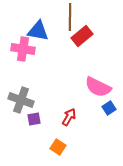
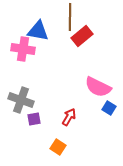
blue square: rotated 24 degrees counterclockwise
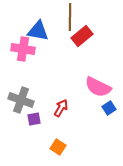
blue square: rotated 24 degrees clockwise
red arrow: moved 8 px left, 9 px up
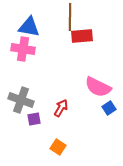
blue triangle: moved 9 px left, 4 px up
red rectangle: rotated 35 degrees clockwise
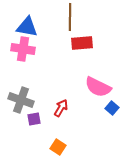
blue triangle: moved 2 px left
red rectangle: moved 7 px down
blue square: moved 3 px right; rotated 16 degrees counterclockwise
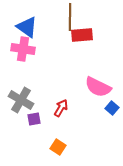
blue triangle: rotated 25 degrees clockwise
red rectangle: moved 8 px up
gray cross: rotated 10 degrees clockwise
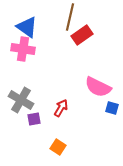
brown line: rotated 12 degrees clockwise
red rectangle: rotated 30 degrees counterclockwise
blue square: rotated 24 degrees counterclockwise
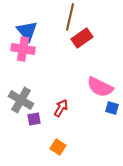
blue triangle: moved 4 px down; rotated 15 degrees clockwise
red rectangle: moved 3 px down
pink semicircle: moved 2 px right
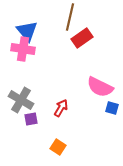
purple square: moved 3 px left
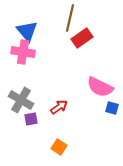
brown line: moved 1 px down
pink cross: moved 3 px down
red arrow: moved 2 px left, 1 px up; rotated 24 degrees clockwise
orange square: moved 1 px right
